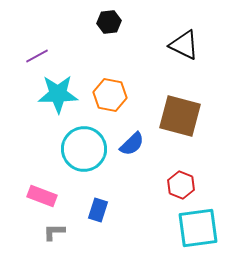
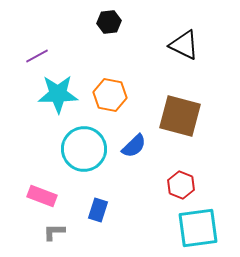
blue semicircle: moved 2 px right, 2 px down
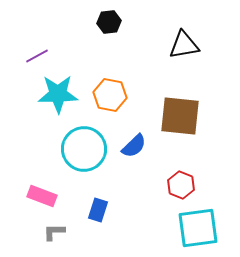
black triangle: rotated 36 degrees counterclockwise
brown square: rotated 9 degrees counterclockwise
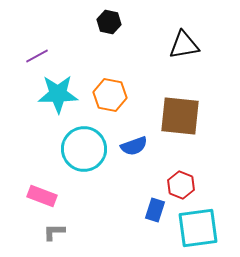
black hexagon: rotated 20 degrees clockwise
blue semicircle: rotated 24 degrees clockwise
blue rectangle: moved 57 px right
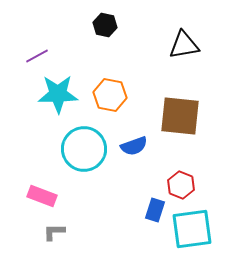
black hexagon: moved 4 px left, 3 px down
cyan square: moved 6 px left, 1 px down
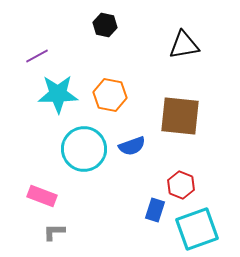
blue semicircle: moved 2 px left
cyan square: moved 5 px right; rotated 12 degrees counterclockwise
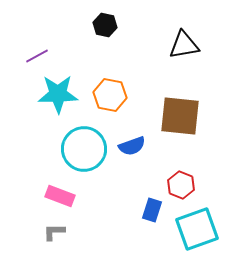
pink rectangle: moved 18 px right
blue rectangle: moved 3 px left
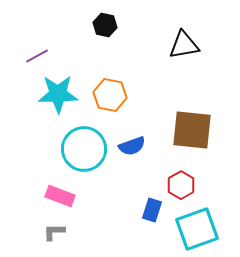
brown square: moved 12 px right, 14 px down
red hexagon: rotated 8 degrees clockwise
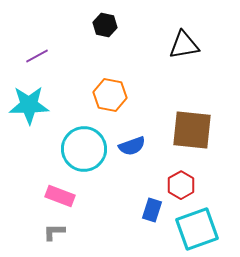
cyan star: moved 29 px left, 11 px down
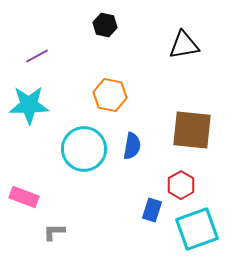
blue semicircle: rotated 60 degrees counterclockwise
pink rectangle: moved 36 px left, 1 px down
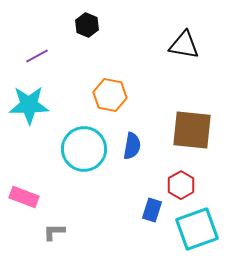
black hexagon: moved 18 px left; rotated 10 degrees clockwise
black triangle: rotated 20 degrees clockwise
